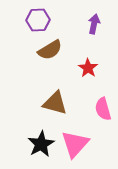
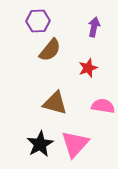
purple hexagon: moved 1 px down
purple arrow: moved 3 px down
brown semicircle: rotated 20 degrees counterclockwise
red star: rotated 18 degrees clockwise
pink semicircle: moved 3 px up; rotated 115 degrees clockwise
black star: moved 1 px left
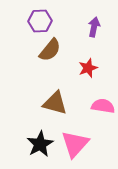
purple hexagon: moved 2 px right
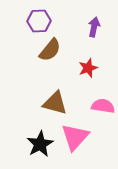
purple hexagon: moved 1 px left
pink triangle: moved 7 px up
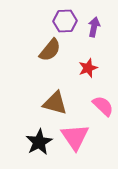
purple hexagon: moved 26 px right
pink semicircle: rotated 35 degrees clockwise
pink triangle: rotated 16 degrees counterclockwise
black star: moved 1 px left, 2 px up
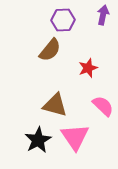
purple hexagon: moved 2 px left, 1 px up
purple arrow: moved 9 px right, 12 px up
brown triangle: moved 2 px down
black star: moved 1 px left, 2 px up
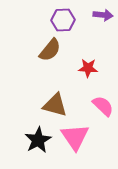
purple arrow: rotated 84 degrees clockwise
red star: rotated 24 degrees clockwise
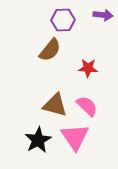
pink semicircle: moved 16 px left
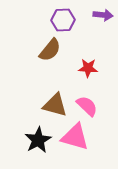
pink triangle: rotated 40 degrees counterclockwise
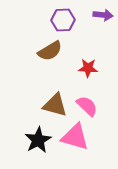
brown semicircle: moved 1 px down; rotated 20 degrees clockwise
